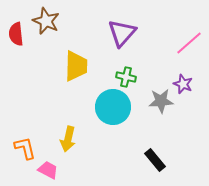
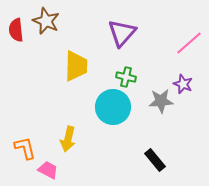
red semicircle: moved 4 px up
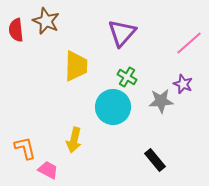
green cross: moved 1 px right; rotated 18 degrees clockwise
yellow arrow: moved 6 px right, 1 px down
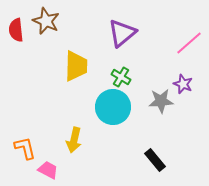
purple triangle: rotated 8 degrees clockwise
green cross: moved 6 px left
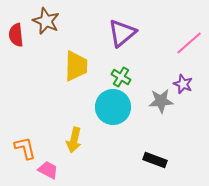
red semicircle: moved 5 px down
black rectangle: rotated 30 degrees counterclockwise
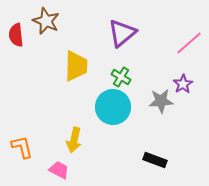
purple star: rotated 18 degrees clockwise
orange L-shape: moved 3 px left, 1 px up
pink trapezoid: moved 11 px right
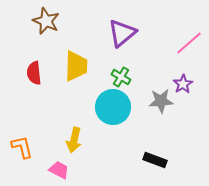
red semicircle: moved 18 px right, 38 px down
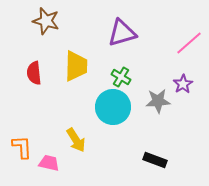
brown star: rotated 8 degrees counterclockwise
purple triangle: rotated 24 degrees clockwise
gray star: moved 3 px left
yellow arrow: moved 2 px right; rotated 45 degrees counterclockwise
orange L-shape: rotated 10 degrees clockwise
pink trapezoid: moved 10 px left, 7 px up; rotated 15 degrees counterclockwise
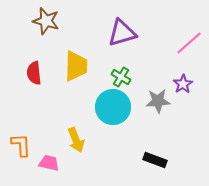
yellow arrow: rotated 10 degrees clockwise
orange L-shape: moved 1 px left, 2 px up
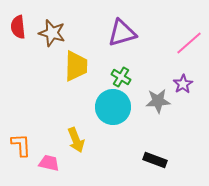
brown star: moved 6 px right, 12 px down
red semicircle: moved 16 px left, 46 px up
